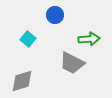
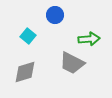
cyan square: moved 3 px up
gray diamond: moved 3 px right, 9 px up
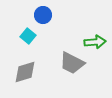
blue circle: moved 12 px left
green arrow: moved 6 px right, 3 px down
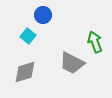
green arrow: rotated 105 degrees counterclockwise
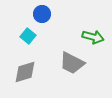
blue circle: moved 1 px left, 1 px up
green arrow: moved 2 px left, 5 px up; rotated 125 degrees clockwise
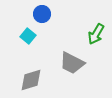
green arrow: moved 3 px right, 3 px up; rotated 105 degrees clockwise
gray diamond: moved 6 px right, 8 px down
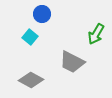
cyan square: moved 2 px right, 1 px down
gray trapezoid: moved 1 px up
gray diamond: rotated 45 degrees clockwise
